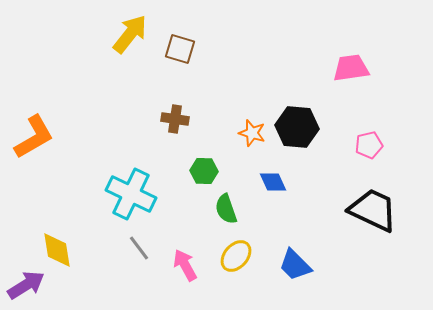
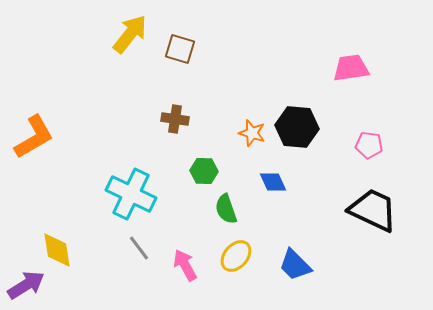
pink pentagon: rotated 20 degrees clockwise
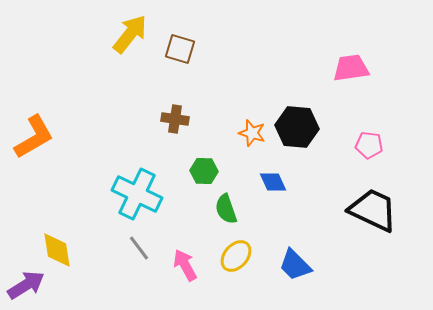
cyan cross: moved 6 px right
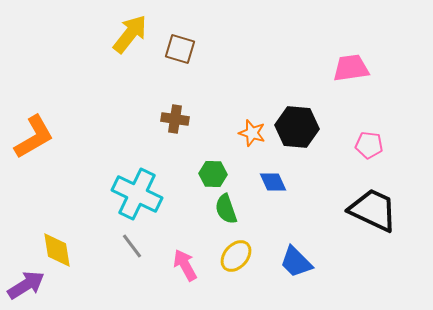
green hexagon: moved 9 px right, 3 px down
gray line: moved 7 px left, 2 px up
blue trapezoid: moved 1 px right, 3 px up
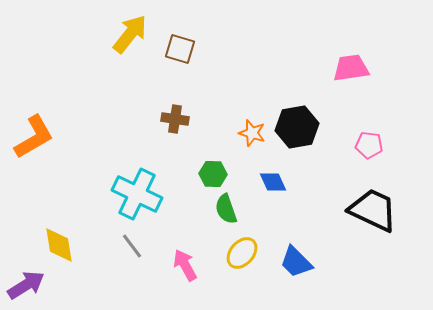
black hexagon: rotated 15 degrees counterclockwise
yellow diamond: moved 2 px right, 5 px up
yellow ellipse: moved 6 px right, 3 px up
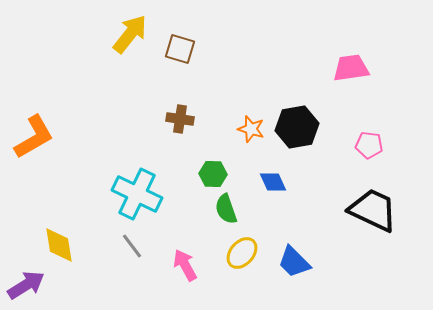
brown cross: moved 5 px right
orange star: moved 1 px left, 4 px up
blue trapezoid: moved 2 px left
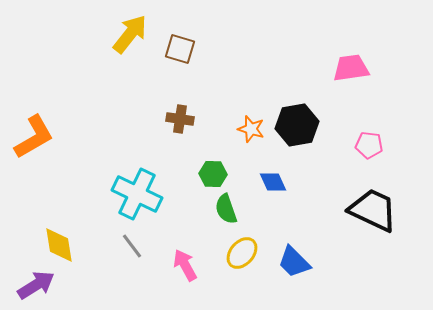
black hexagon: moved 2 px up
purple arrow: moved 10 px right
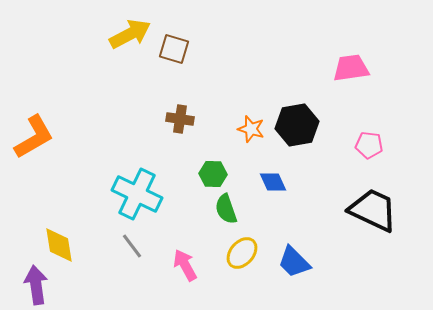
yellow arrow: rotated 24 degrees clockwise
brown square: moved 6 px left
purple arrow: rotated 66 degrees counterclockwise
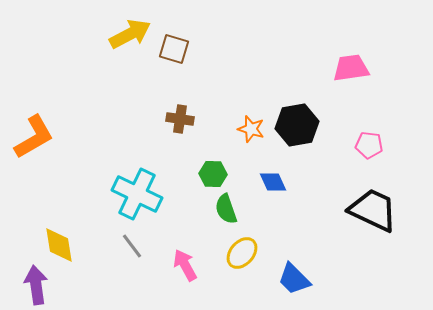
blue trapezoid: moved 17 px down
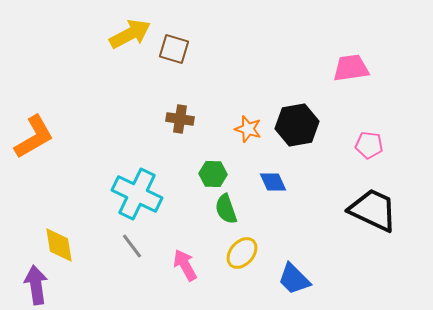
orange star: moved 3 px left
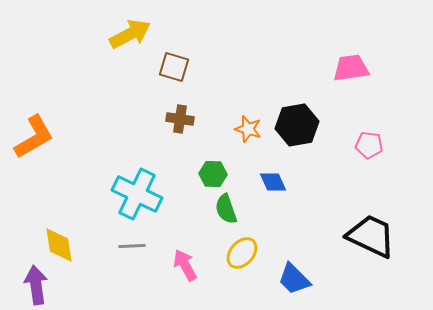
brown square: moved 18 px down
black trapezoid: moved 2 px left, 26 px down
gray line: rotated 56 degrees counterclockwise
